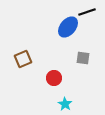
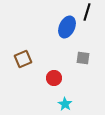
black line: rotated 54 degrees counterclockwise
blue ellipse: moved 1 px left; rotated 15 degrees counterclockwise
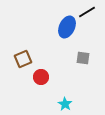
black line: rotated 42 degrees clockwise
red circle: moved 13 px left, 1 px up
